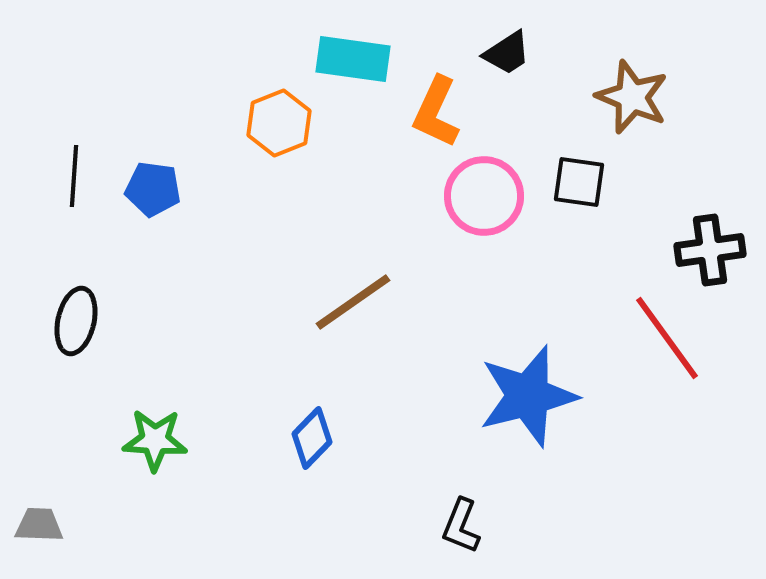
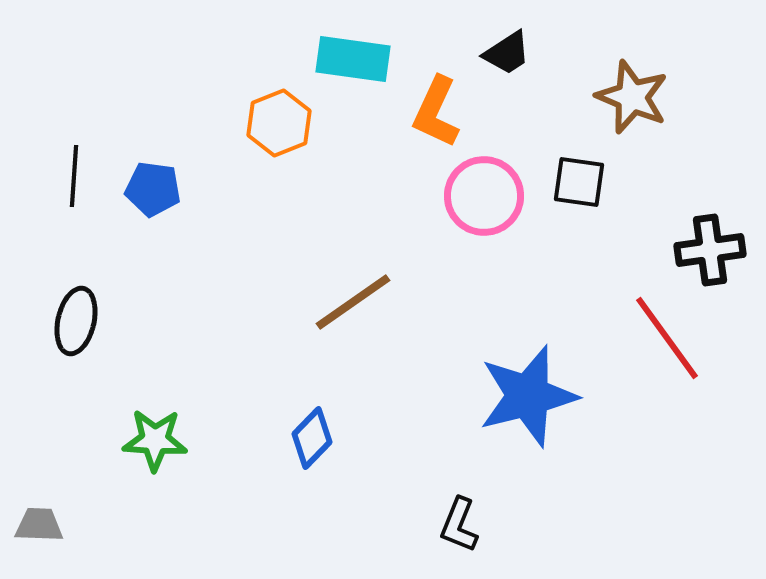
black L-shape: moved 2 px left, 1 px up
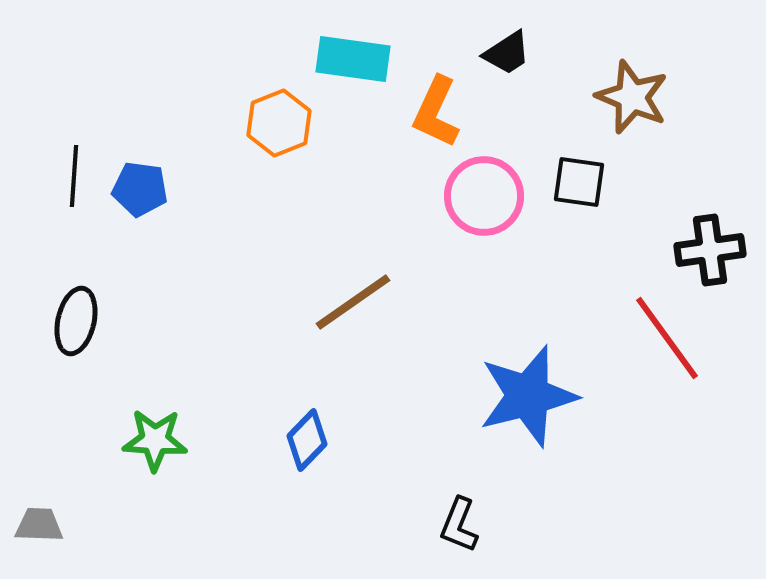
blue pentagon: moved 13 px left
blue diamond: moved 5 px left, 2 px down
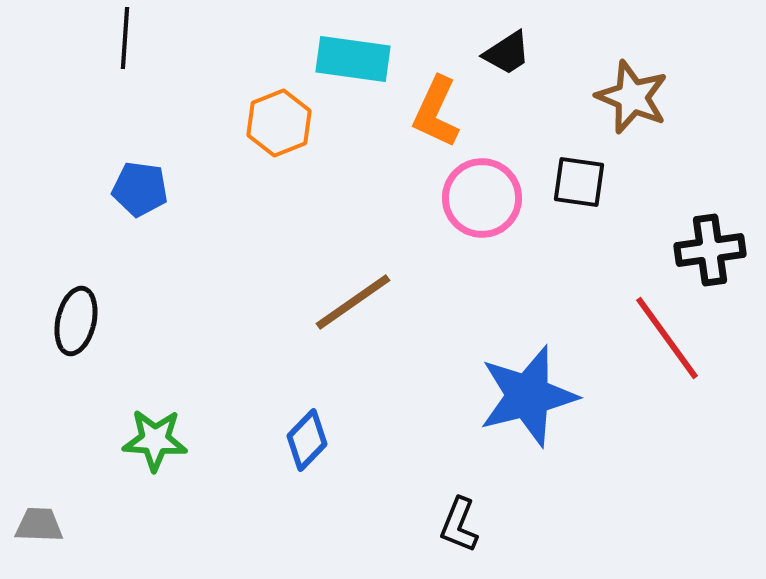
black line: moved 51 px right, 138 px up
pink circle: moved 2 px left, 2 px down
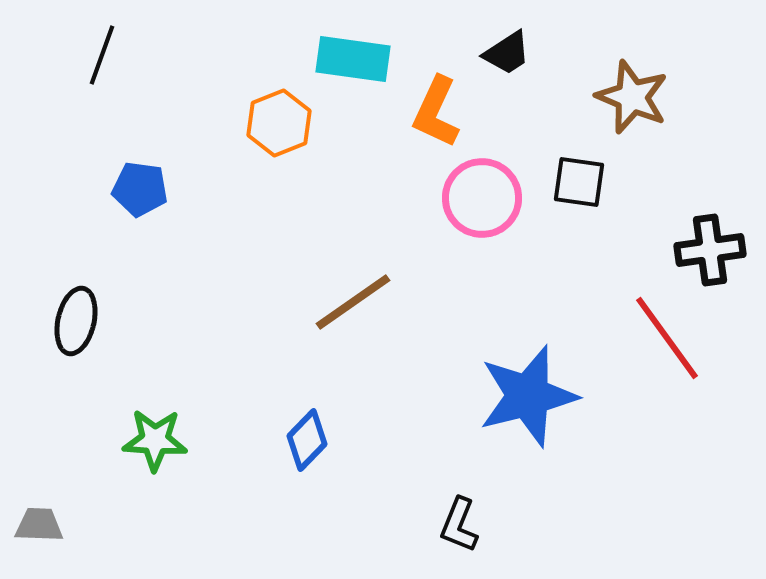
black line: moved 23 px left, 17 px down; rotated 16 degrees clockwise
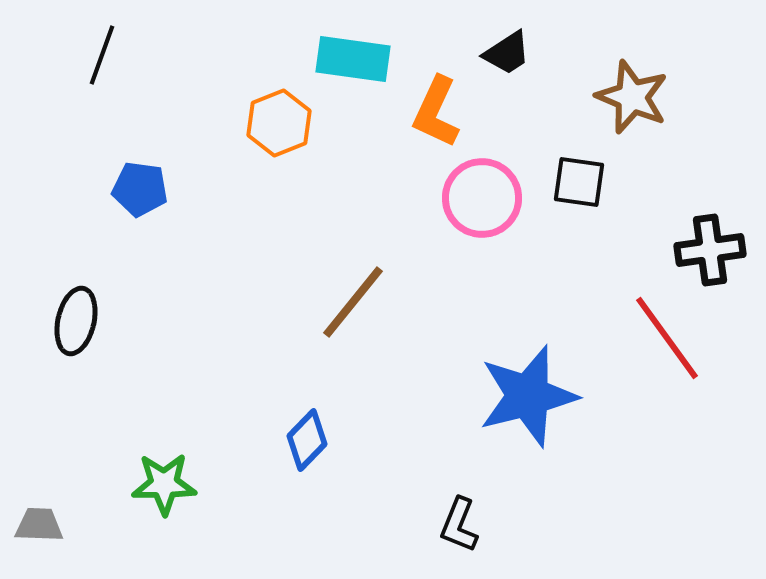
brown line: rotated 16 degrees counterclockwise
green star: moved 9 px right, 44 px down; rotated 4 degrees counterclockwise
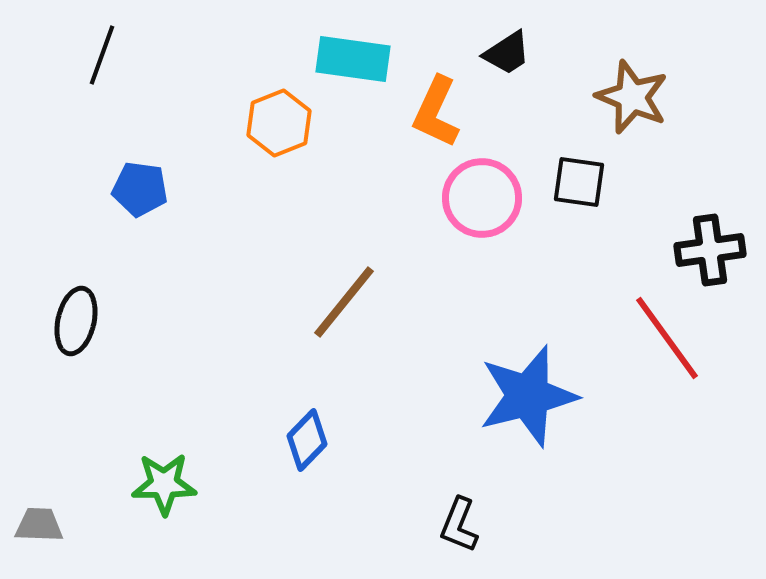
brown line: moved 9 px left
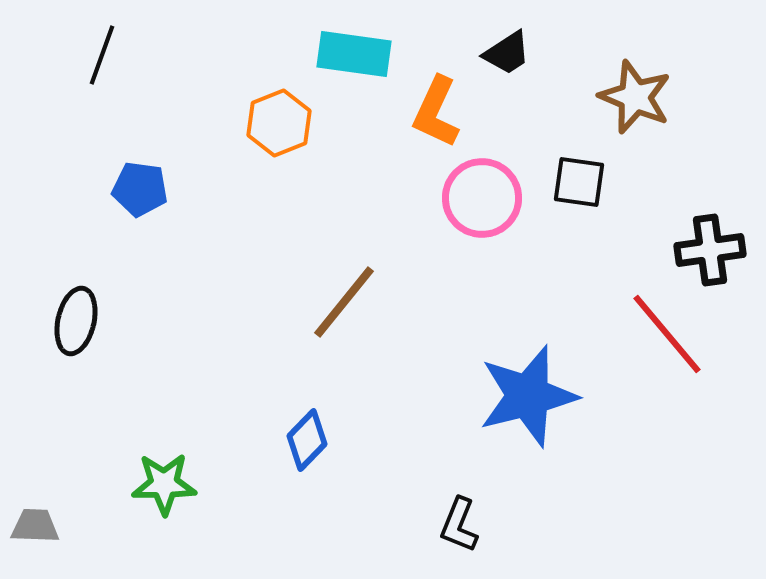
cyan rectangle: moved 1 px right, 5 px up
brown star: moved 3 px right
red line: moved 4 px up; rotated 4 degrees counterclockwise
gray trapezoid: moved 4 px left, 1 px down
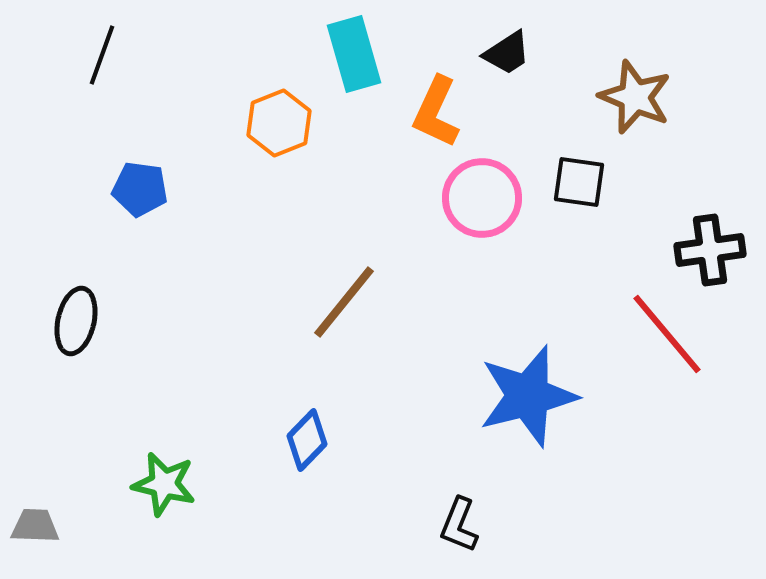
cyan rectangle: rotated 66 degrees clockwise
green star: rotated 14 degrees clockwise
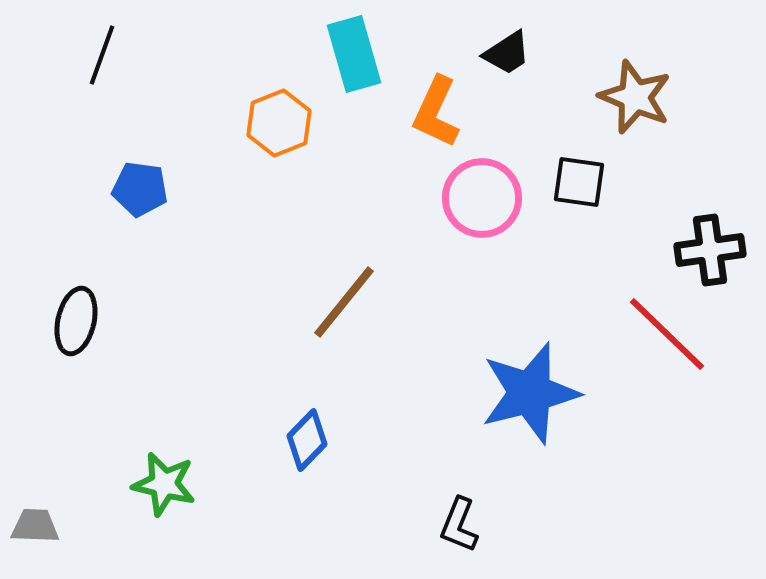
red line: rotated 6 degrees counterclockwise
blue star: moved 2 px right, 3 px up
